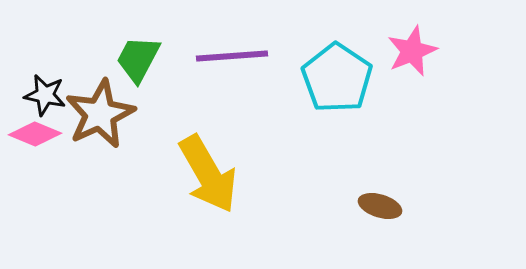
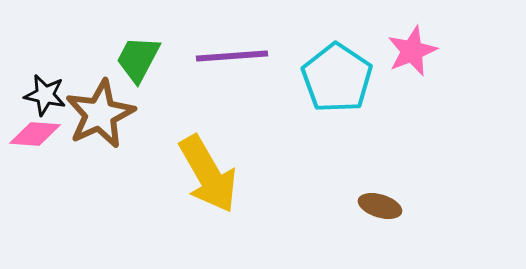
pink diamond: rotated 18 degrees counterclockwise
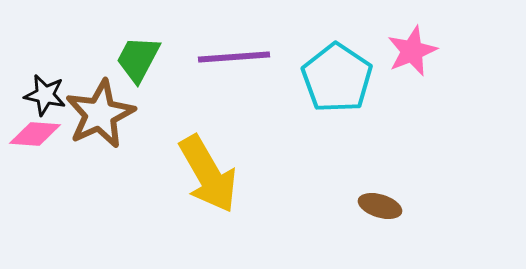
purple line: moved 2 px right, 1 px down
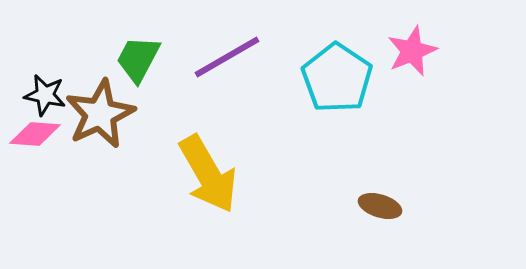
purple line: moved 7 px left; rotated 26 degrees counterclockwise
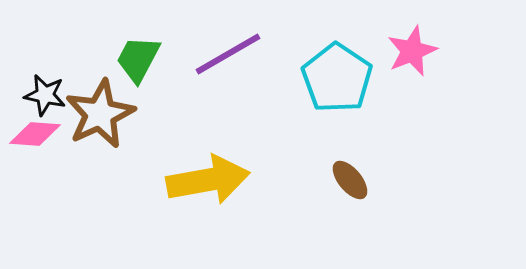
purple line: moved 1 px right, 3 px up
yellow arrow: moved 6 px down; rotated 70 degrees counterclockwise
brown ellipse: moved 30 px left, 26 px up; rotated 33 degrees clockwise
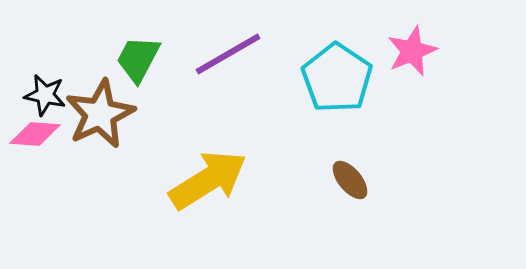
yellow arrow: rotated 22 degrees counterclockwise
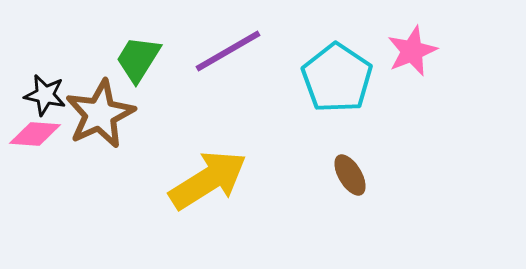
purple line: moved 3 px up
green trapezoid: rotated 4 degrees clockwise
brown ellipse: moved 5 px up; rotated 9 degrees clockwise
